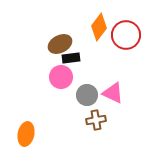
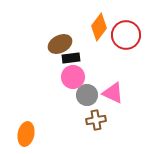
pink circle: moved 12 px right
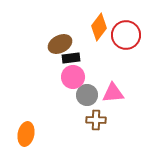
pink triangle: rotated 30 degrees counterclockwise
brown cross: rotated 12 degrees clockwise
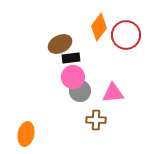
gray circle: moved 7 px left, 4 px up
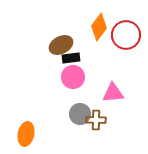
brown ellipse: moved 1 px right, 1 px down
gray circle: moved 23 px down
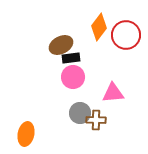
gray circle: moved 1 px up
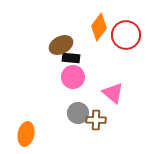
black rectangle: rotated 12 degrees clockwise
pink triangle: rotated 45 degrees clockwise
gray circle: moved 2 px left
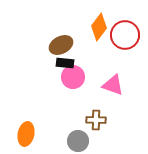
red circle: moved 1 px left
black rectangle: moved 6 px left, 5 px down
pink triangle: moved 8 px up; rotated 20 degrees counterclockwise
gray circle: moved 28 px down
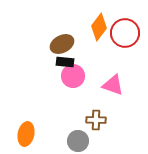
red circle: moved 2 px up
brown ellipse: moved 1 px right, 1 px up
black rectangle: moved 1 px up
pink circle: moved 1 px up
